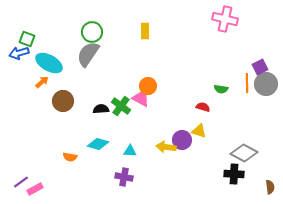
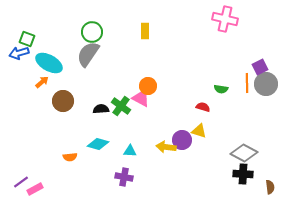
orange semicircle: rotated 16 degrees counterclockwise
black cross: moved 9 px right
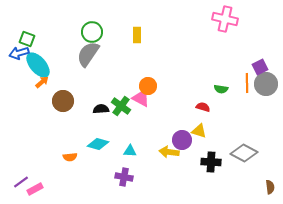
yellow rectangle: moved 8 px left, 4 px down
cyan ellipse: moved 11 px left, 2 px down; rotated 20 degrees clockwise
yellow arrow: moved 3 px right, 5 px down
black cross: moved 32 px left, 12 px up
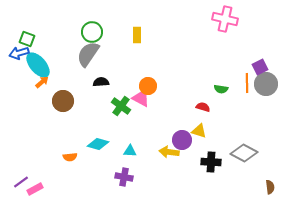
black semicircle: moved 27 px up
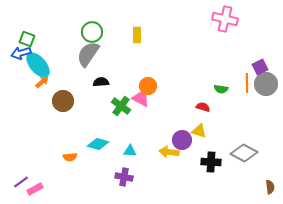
blue arrow: moved 2 px right
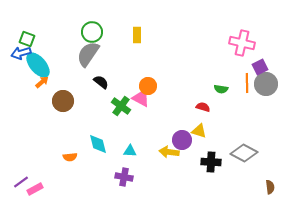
pink cross: moved 17 px right, 24 px down
black semicircle: rotated 42 degrees clockwise
cyan diamond: rotated 60 degrees clockwise
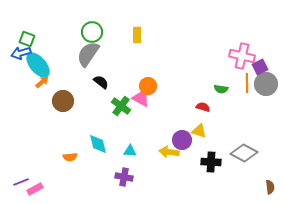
pink cross: moved 13 px down
purple line: rotated 14 degrees clockwise
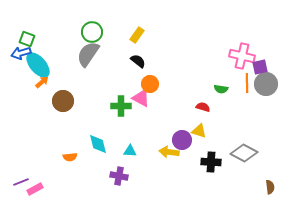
yellow rectangle: rotated 35 degrees clockwise
purple square: rotated 14 degrees clockwise
black semicircle: moved 37 px right, 21 px up
orange circle: moved 2 px right, 2 px up
green cross: rotated 36 degrees counterclockwise
purple cross: moved 5 px left, 1 px up
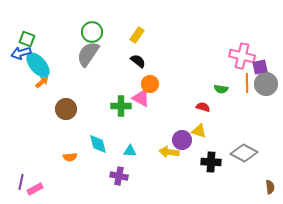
brown circle: moved 3 px right, 8 px down
purple line: rotated 56 degrees counterclockwise
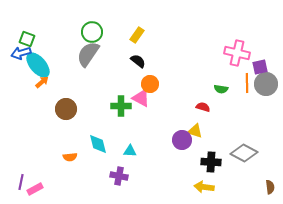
pink cross: moved 5 px left, 3 px up
yellow triangle: moved 4 px left
yellow arrow: moved 35 px right, 35 px down
